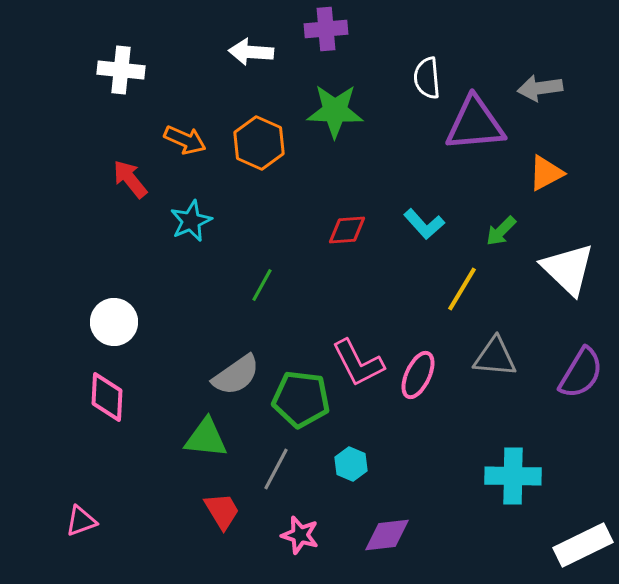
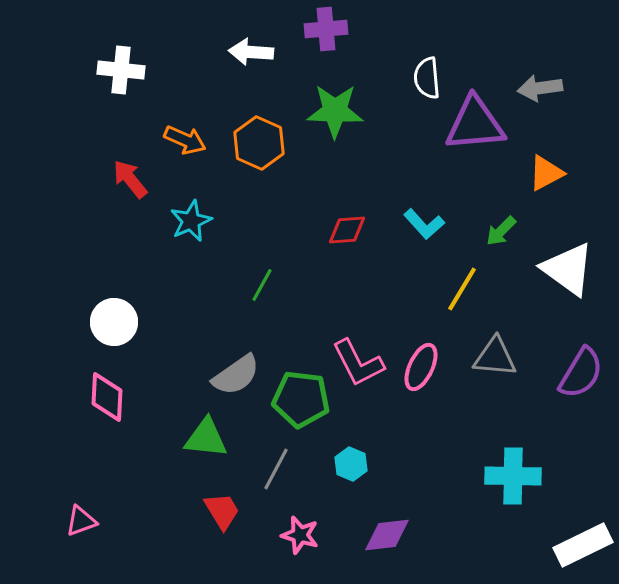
white triangle: rotated 8 degrees counterclockwise
pink ellipse: moved 3 px right, 8 px up
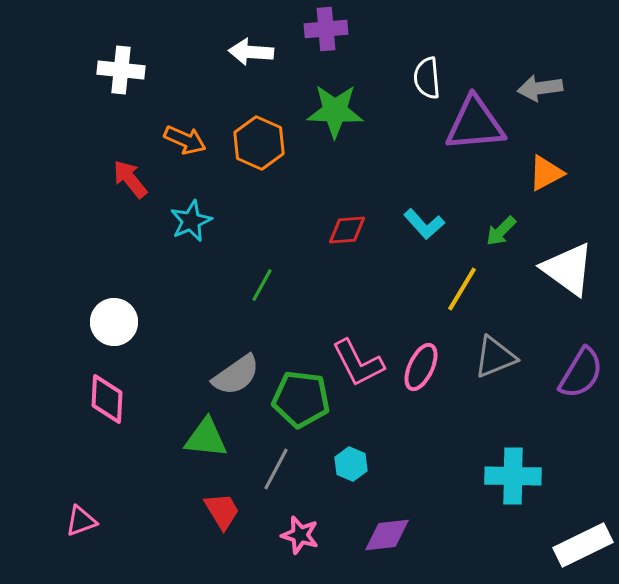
gray triangle: rotated 27 degrees counterclockwise
pink diamond: moved 2 px down
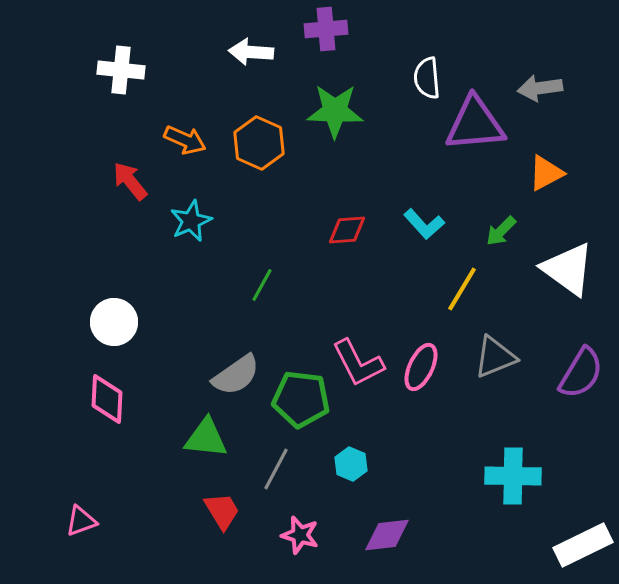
red arrow: moved 2 px down
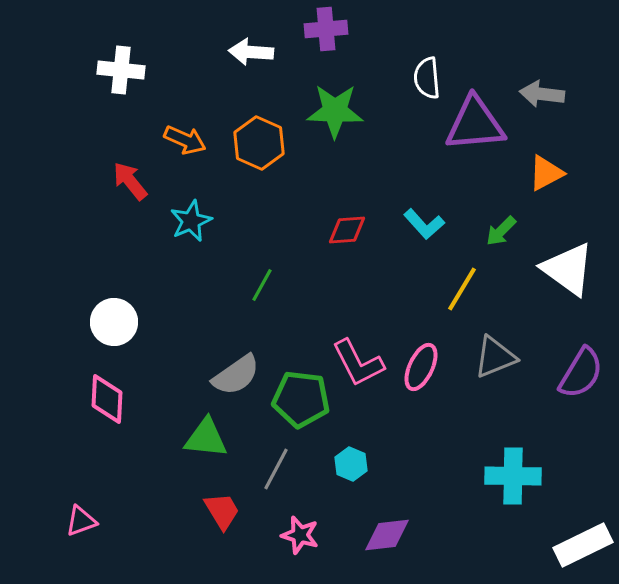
gray arrow: moved 2 px right, 6 px down; rotated 15 degrees clockwise
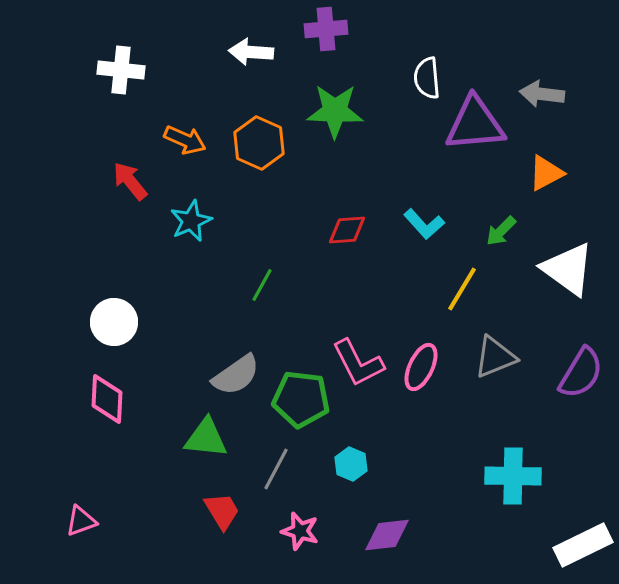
pink star: moved 4 px up
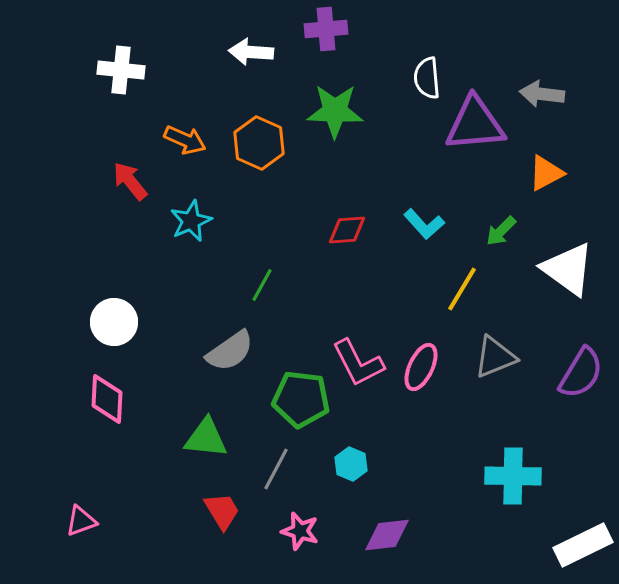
gray semicircle: moved 6 px left, 24 px up
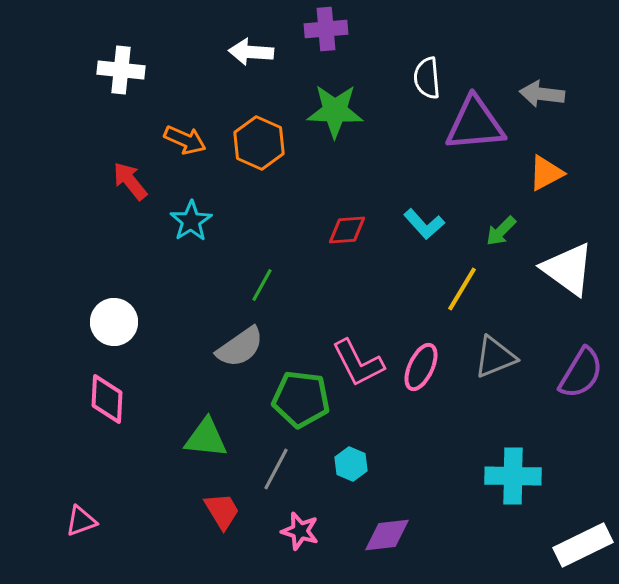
cyan star: rotated 9 degrees counterclockwise
gray semicircle: moved 10 px right, 4 px up
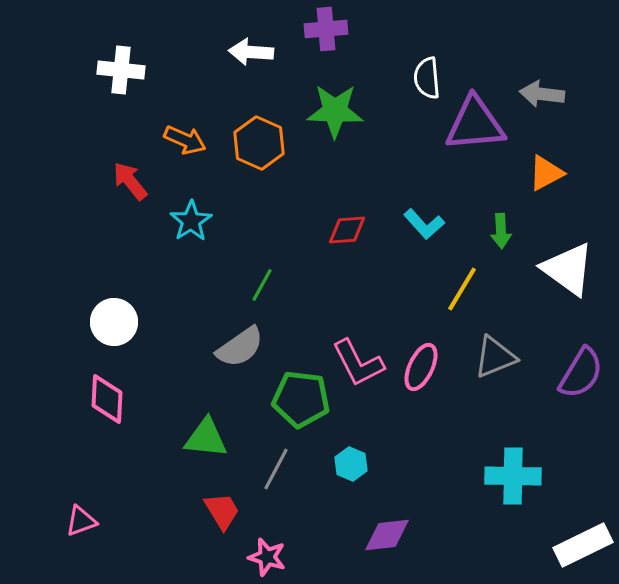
green arrow: rotated 48 degrees counterclockwise
pink star: moved 33 px left, 26 px down
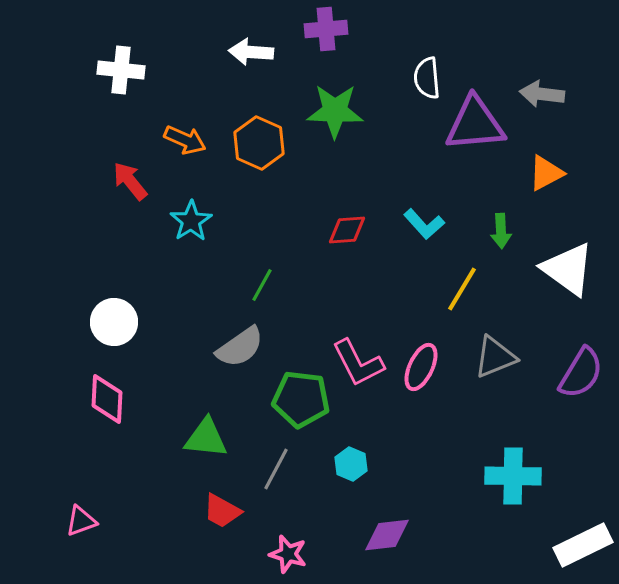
red trapezoid: rotated 150 degrees clockwise
pink star: moved 21 px right, 3 px up
